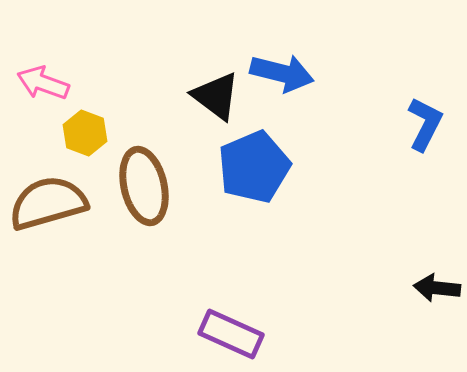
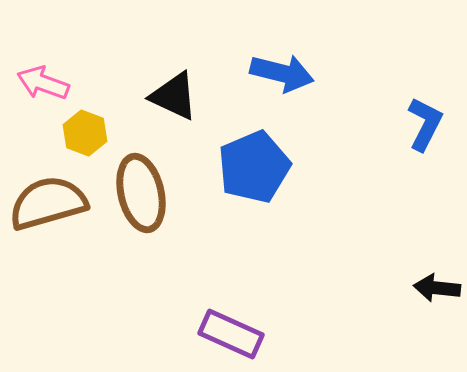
black triangle: moved 42 px left; rotated 12 degrees counterclockwise
brown ellipse: moved 3 px left, 7 px down
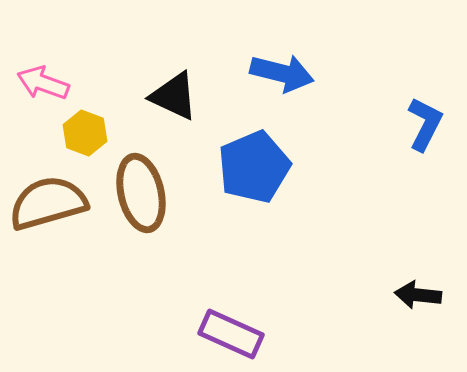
black arrow: moved 19 px left, 7 px down
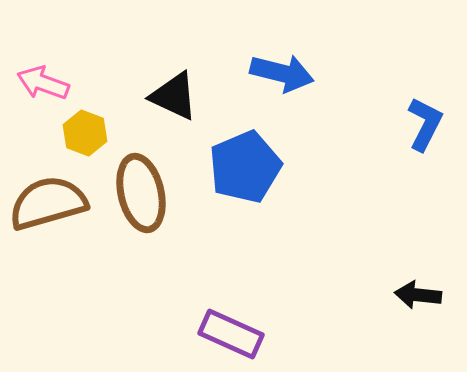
blue pentagon: moved 9 px left
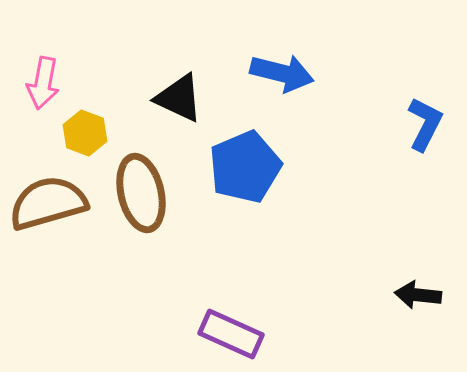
pink arrow: rotated 99 degrees counterclockwise
black triangle: moved 5 px right, 2 px down
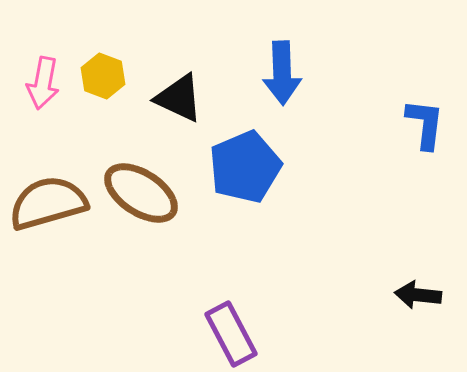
blue arrow: rotated 74 degrees clockwise
blue L-shape: rotated 20 degrees counterclockwise
yellow hexagon: moved 18 px right, 57 px up
brown ellipse: rotated 44 degrees counterclockwise
purple rectangle: rotated 38 degrees clockwise
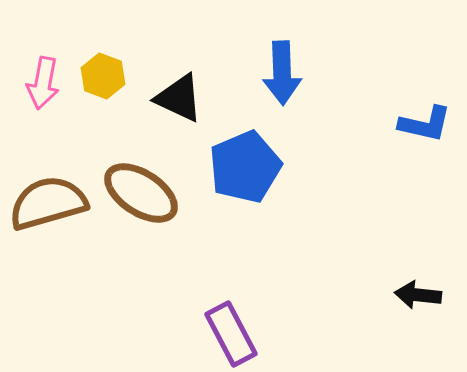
blue L-shape: rotated 96 degrees clockwise
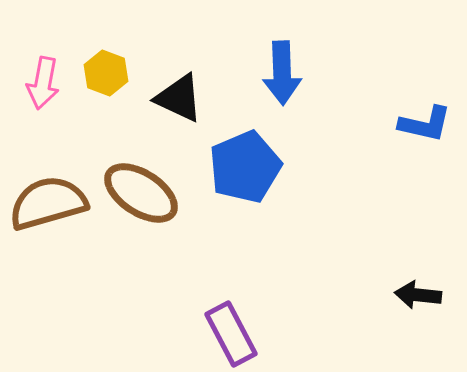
yellow hexagon: moved 3 px right, 3 px up
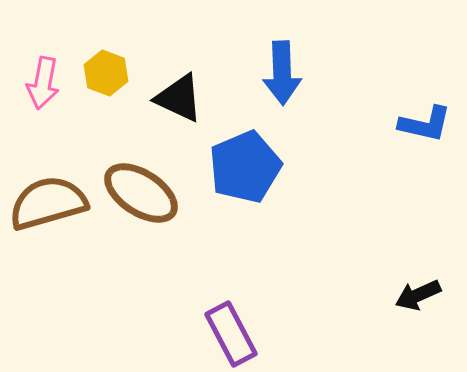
black arrow: rotated 30 degrees counterclockwise
